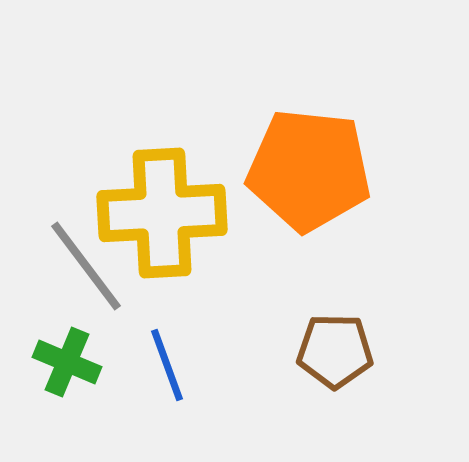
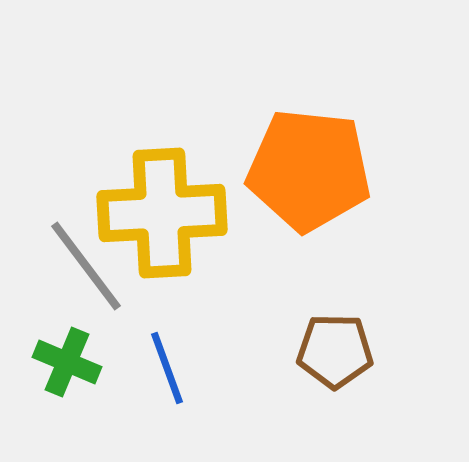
blue line: moved 3 px down
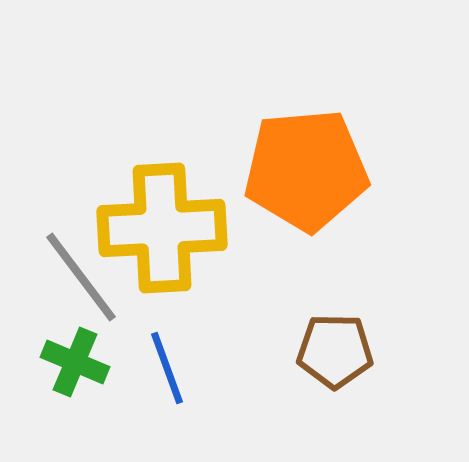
orange pentagon: moved 3 px left; rotated 11 degrees counterclockwise
yellow cross: moved 15 px down
gray line: moved 5 px left, 11 px down
green cross: moved 8 px right
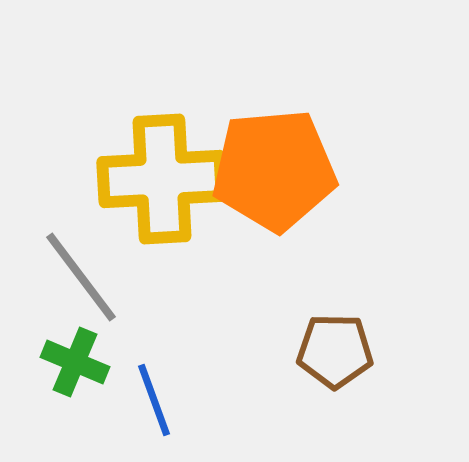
orange pentagon: moved 32 px left
yellow cross: moved 49 px up
blue line: moved 13 px left, 32 px down
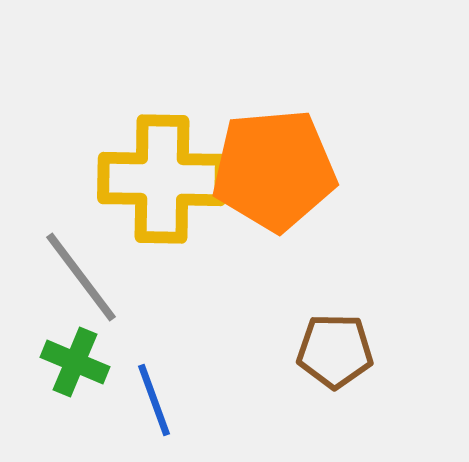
yellow cross: rotated 4 degrees clockwise
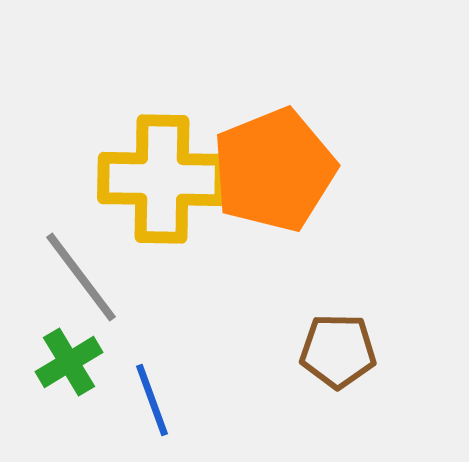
orange pentagon: rotated 17 degrees counterclockwise
brown pentagon: moved 3 px right
green cross: moved 6 px left; rotated 36 degrees clockwise
blue line: moved 2 px left
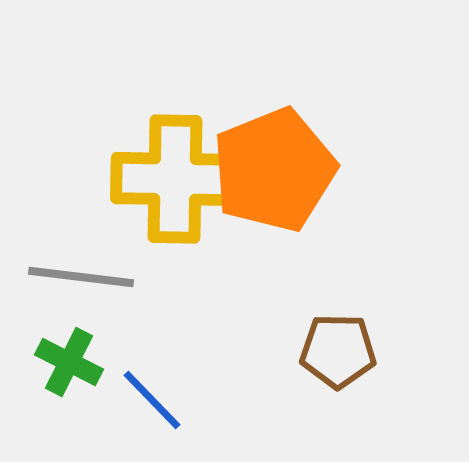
yellow cross: moved 13 px right
gray line: rotated 46 degrees counterclockwise
green cross: rotated 32 degrees counterclockwise
blue line: rotated 24 degrees counterclockwise
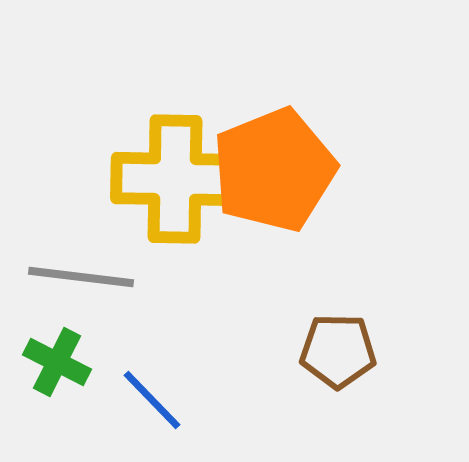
green cross: moved 12 px left
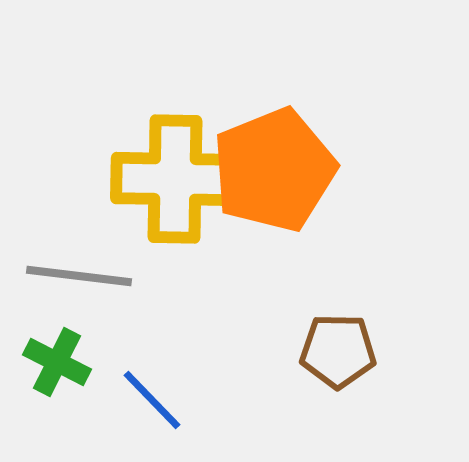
gray line: moved 2 px left, 1 px up
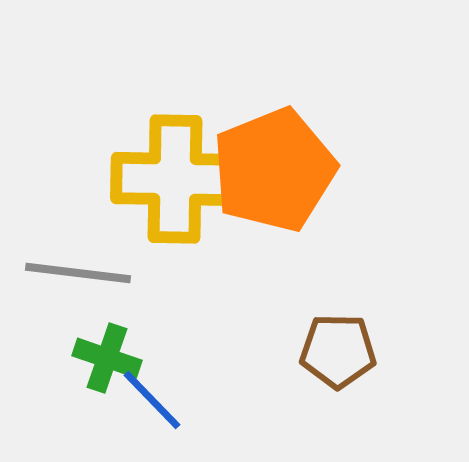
gray line: moved 1 px left, 3 px up
green cross: moved 50 px right, 4 px up; rotated 8 degrees counterclockwise
